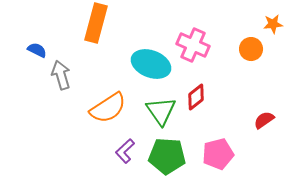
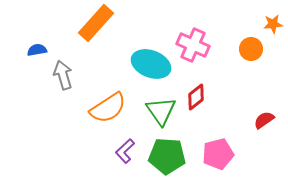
orange rectangle: rotated 27 degrees clockwise
blue semicircle: rotated 36 degrees counterclockwise
gray arrow: moved 2 px right
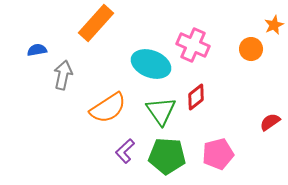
orange star: moved 1 px right, 1 px down; rotated 18 degrees counterclockwise
gray arrow: rotated 28 degrees clockwise
red semicircle: moved 6 px right, 2 px down
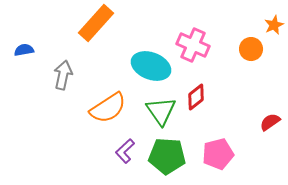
blue semicircle: moved 13 px left
cyan ellipse: moved 2 px down
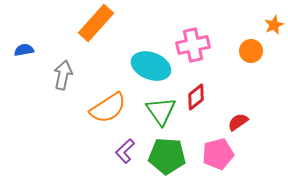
pink cross: rotated 36 degrees counterclockwise
orange circle: moved 2 px down
red semicircle: moved 32 px left
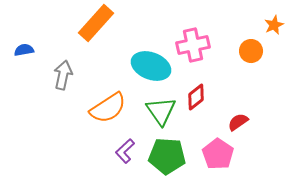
pink pentagon: rotated 24 degrees counterclockwise
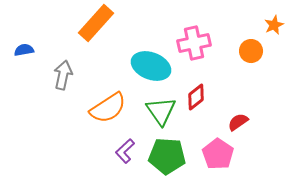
pink cross: moved 1 px right, 2 px up
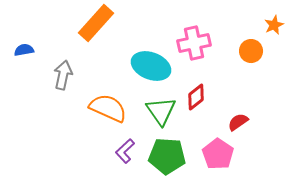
orange semicircle: rotated 123 degrees counterclockwise
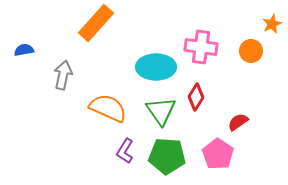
orange star: moved 2 px left, 1 px up
pink cross: moved 7 px right, 4 px down; rotated 20 degrees clockwise
cyan ellipse: moved 5 px right, 1 px down; rotated 21 degrees counterclockwise
red diamond: rotated 20 degrees counterclockwise
purple L-shape: rotated 15 degrees counterclockwise
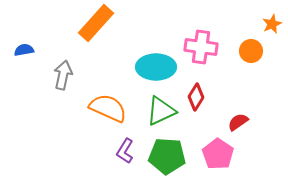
green triangle: rotated 40 degrees clockwise
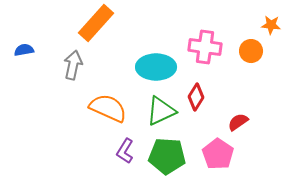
orange star: moved 1 px left, 1 px down; rotated 30 degrees clockwise
pink cross: moved 4 px right
gray arrow: moved 10 px right, 10 px up
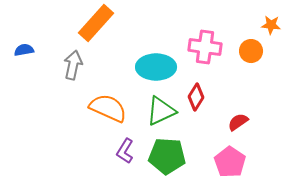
pink pentagon: moved 12 px right, 8 px down
